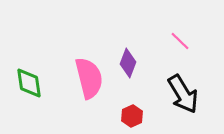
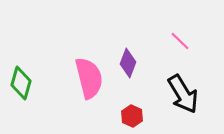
green diamond: moved 8 px left; rotated 24 degrees clockwise
red hexagon: rotated 10 degrees counterclockwise
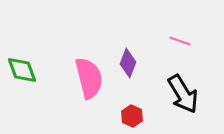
pink line: rotated 25 degrees counterclockwise
green diamond: moved 1 px right, 13 px up; rotated 36 degrees counterclockwise
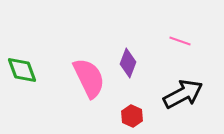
pink semicircle: rotated 12 degrees counterclockwise
black arrow: rotated 87 degrees counterclockwise
